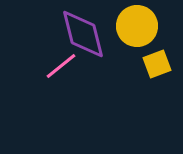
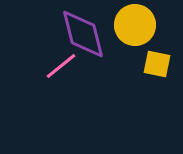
yellow circle: moved 2 px left, 1 px up
yellow square: rotated 32 degrees clockwise
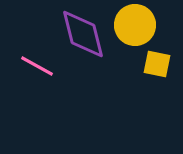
pink line: moved 24 px left; rotated 68 degrees clockwise
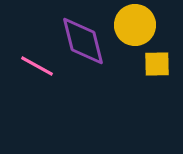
purple diamond: moved 7 px down
yellow square: rotated 12 degrees counterclockwise
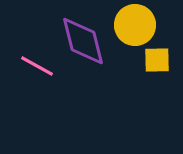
yellow square: moved 4 px up
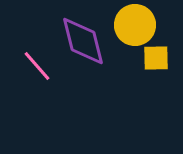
yellow square: moved 1 px left, 2 px up
pink line: rotated 20 degrees clockwise
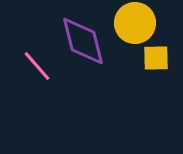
yellow circle: moved 2 px up
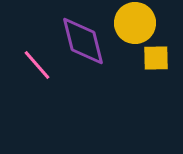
pink line: moved 1 px up
